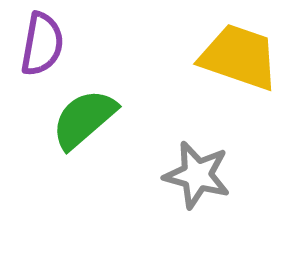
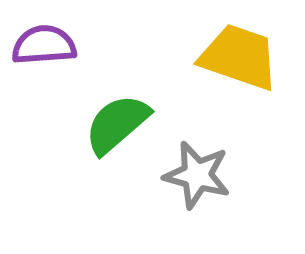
purple semicircle: moved 2 px right, 1 px down; rotated 104 degrees counterclockwise
green semicircle: moved 33 px right, 5 px down
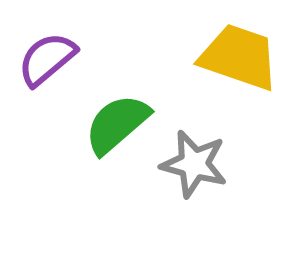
purple semicircle: moved 3 px right, 14 px down; rotated 36 degrees counterclockwise
gray star: moved 3 px left, 11 px up
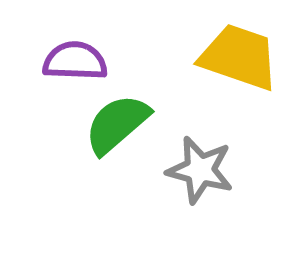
purple semicircle: moved 28 px right, 2 px down; rotated 42 degrees clockwise
gray star: moved 6 px right, 6 px down
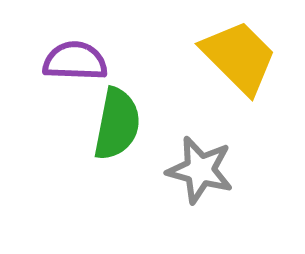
yellow trapezoid: rotated 26 degrees clockwise
green semicircle: rotated 142 degrees clockwise
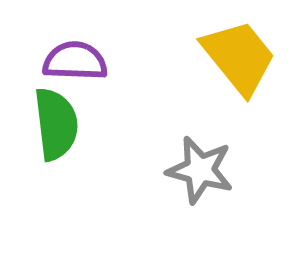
yellow trapezoid: rotated 6 degrees clockwise
green semicircle: moved 61 px left; rotated 18 degrees counterclockwise
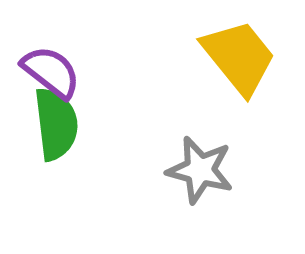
purple semicircle: moved 24 px left, 11 px down; rotated 36 degrees clockwise
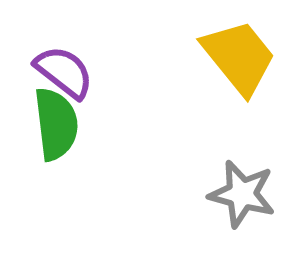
purple semicircle: moved 13 px right
gray star: moved 42 px right, 24 px down
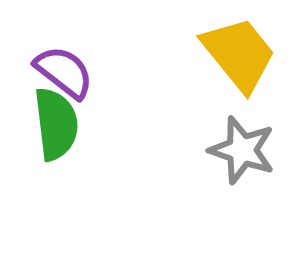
yellow trapezoid: moved 3 px up
gray star: moved 44 px up; rotated 4 degrees clockwise
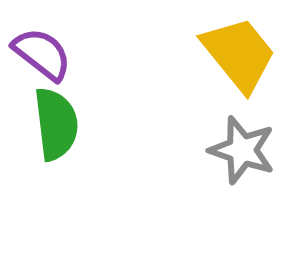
purple semicircle: moved 22 px left, 18 px up
